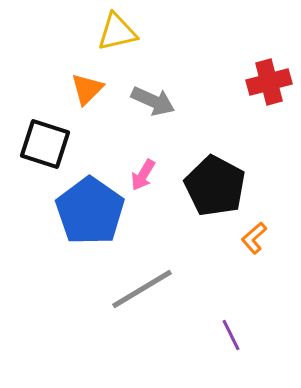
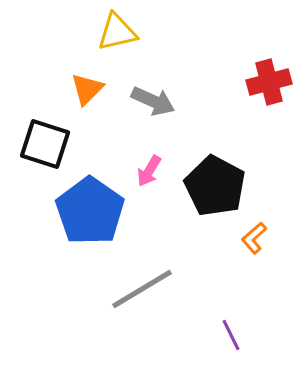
pink arrow: moved 6 px right, 4 px up
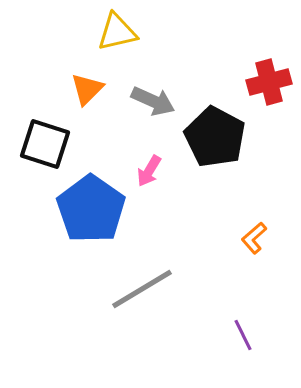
black pentagon: moved 49 px up
blue pentagon: moved 1 px right, 2 px up
purple line: moved 12 px right
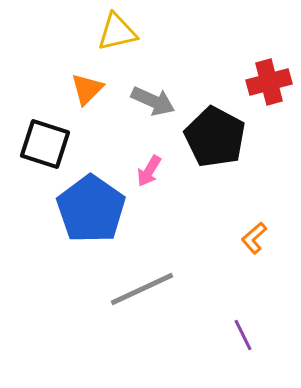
gray line: rotated 6 degrees clockwise
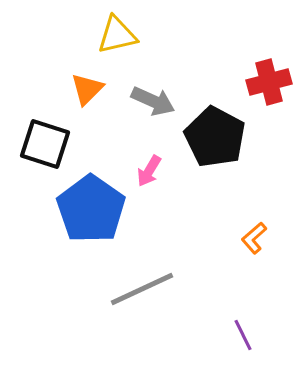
yellow triangle: moved 3 px down
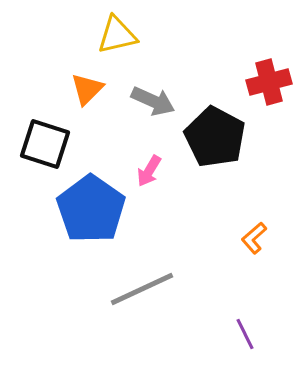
purple line: moved 2 px right, 1 px up
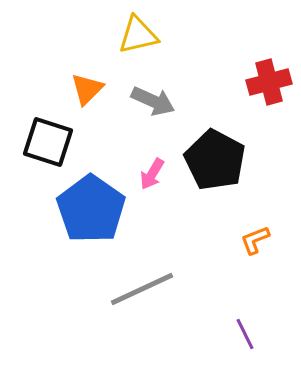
yellow triangle: moved 21 px right
black pentagon: moved 23 px down
black square: moved 3 px right, 2 px up
pink arrow: moved 3 px right, 3 px down
orange L-shape: moved 1 px right, 2 px down; rotated 20 degrees clockwise
